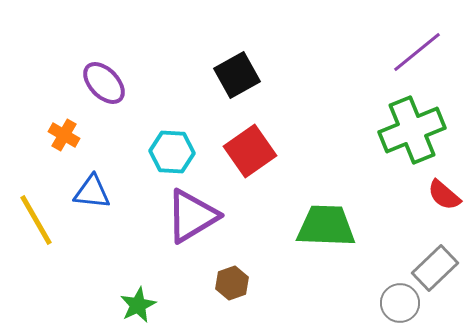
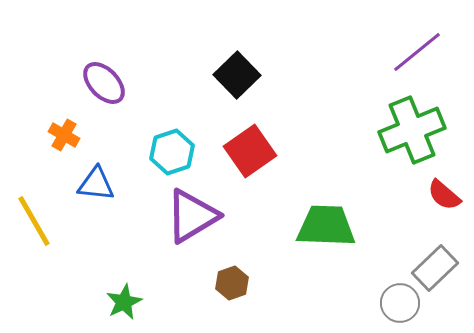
black square: rotated 15 degrees counterclockwise
cyan hexagon: rotated 21 degrees counterclockwise
blue triangle: moved 4 px right, 8 px up
yellow line: moved 2 px left, 1 px down
green star: moved 14 px left, 3 px up
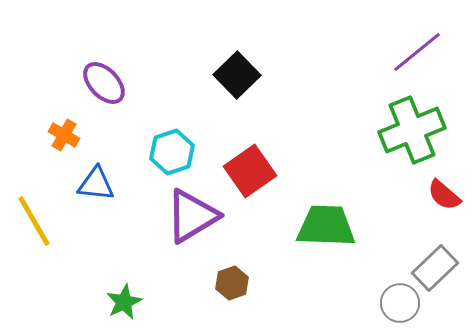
red square: moved 20 px down
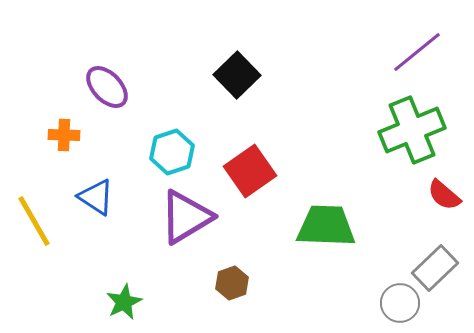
purple ellipse: moved 3 px right, 4 px down
orange cross: rotated 28 degrees counterclockwise
blue triangle: moved 13 px down; rotated 27 degrees clockwise
purple triangle: moved 6 px left, 1 px down
